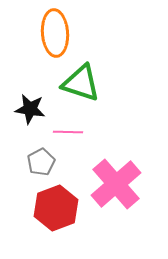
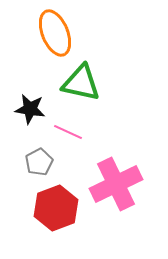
orange ellipse: rotated 18 degrees counterclockwise
green triangle: rotated 6 degrees counterclockwise
pink line: rotated 24 degrees clockwise
gray pentagon: moved 2 px left
pink cross: rotated 15 degrees clockwise
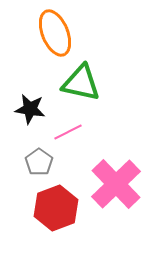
pink line: rotated 52 degrees counterclockwise
gray pentagon: rotated 8 degrees counterclockwise
pink cross: rotated 18 degrees counterclockwise
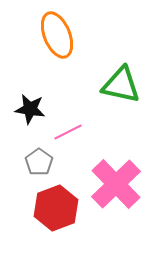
orange ellipse: moved 2 px right, 2 px down
green triangle: moved 40 px right, 2 px down
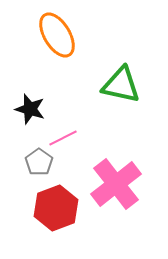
orange ellipse: rotated 9 degrees counterclockwise
black star: rotated 8 degrees clockwise
pink line: moved 5 px left, 6 px down
pink cross: rotated 6 degrees clockwise
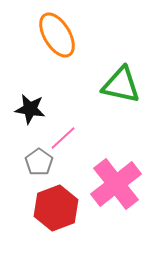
black star: rotated 8 degrees counterclockwise
pink line: rotated 16 degrees counterclockwise
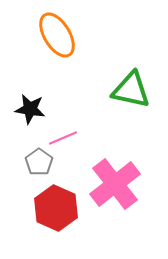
green triangle: moved 10 px right, 5 px down
pink line: rotated 20 degrees clockwise
pink cross: moved 1 px left
red hexagon: rotated 15 degrees counterclockwise
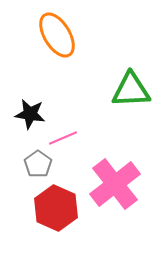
green triangle: rotated 15 degrees counterclockwise
black star: moved 5 px down
gray pentagon: moved 1 px left, 2 px down
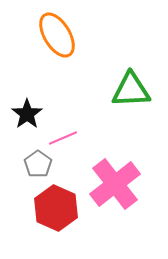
black star: moved 3 px left; rotated 28 degrees clockwise
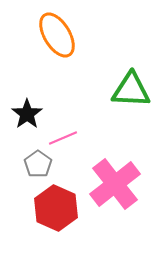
green triangle: rotated 6 degrees clockwise
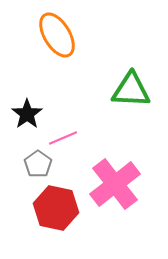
red hexagon: rotated 12 degrees counterclockwise
